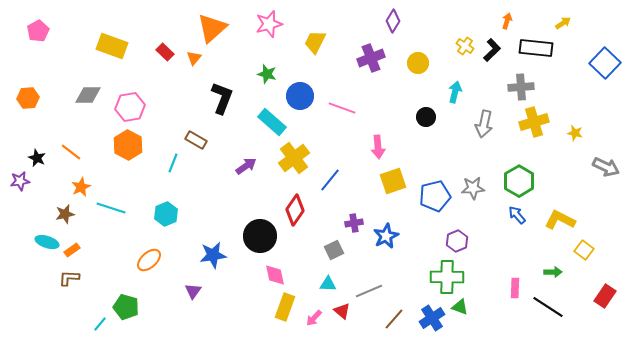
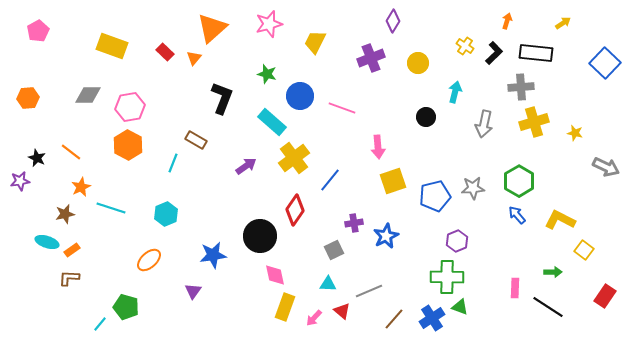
black rectangle at (536, 48): moved 5 px down
black L-shape at (492, 50): moved 2 px right, 3 px down
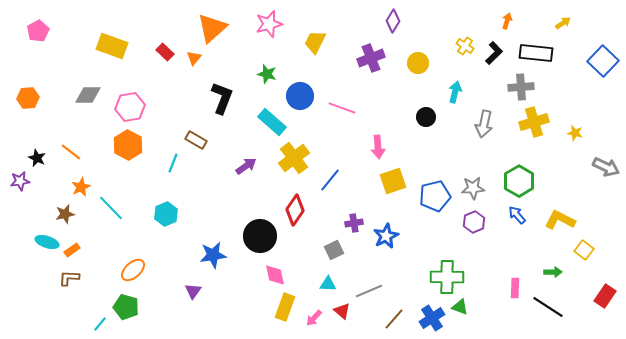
blue square at (605, 63): moved 2 px left, 2 px up
cyan line at (111, 208): rotated 28 degrees clockwise
purple hexagon at (457, 241): moved 17 px right, 19 px up
orange ellipse at (149, 260): moved 16 px left, 10 px down
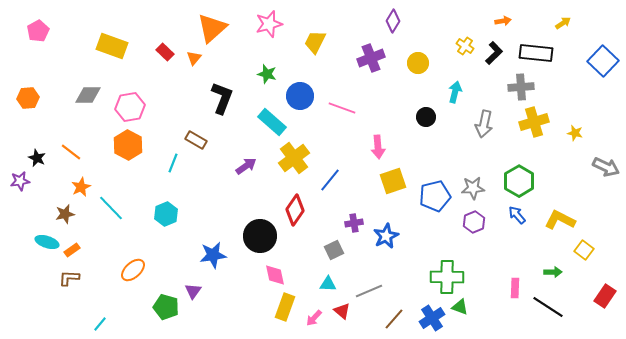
orange arrow at (507, 21): moved 4 px left; rotated 63 degrees clockwise
green pentagon at (126, 307): moved 40 px right
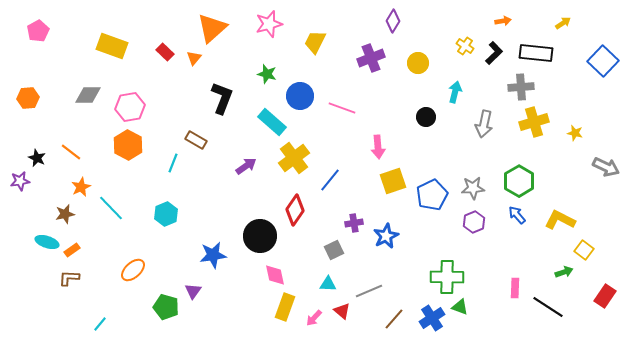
blue pentagon at (435, 196): moved 3 px left, 1 px up; rotated 12 degrees counterclockwise
green arrow at (553, 272): moved 11 px right; rotated 18 degrees counterclockwise
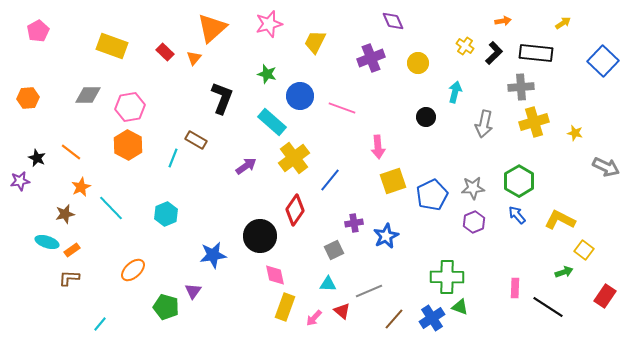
purple diamond at (393, 21): rotated 55 degrees counterclockwise
cyan line at (173, 163): moved 5 px up
